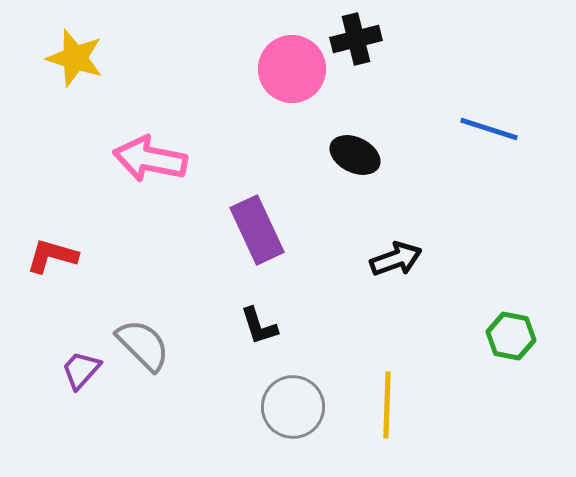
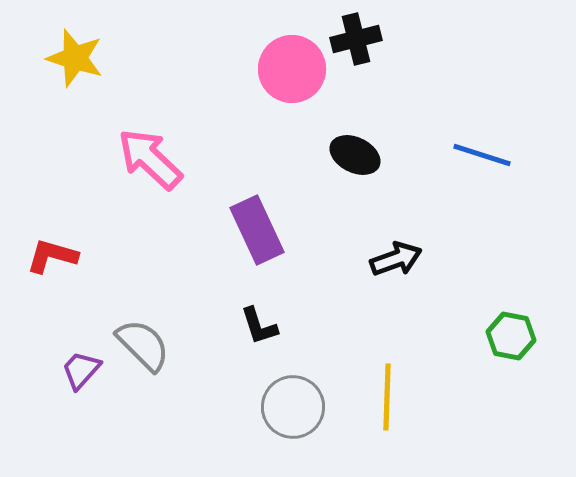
blue line: moved 7 px left, 26 px down
pink arrow: rotated 32 degrees clockwise
yellow line: moved 8 px up
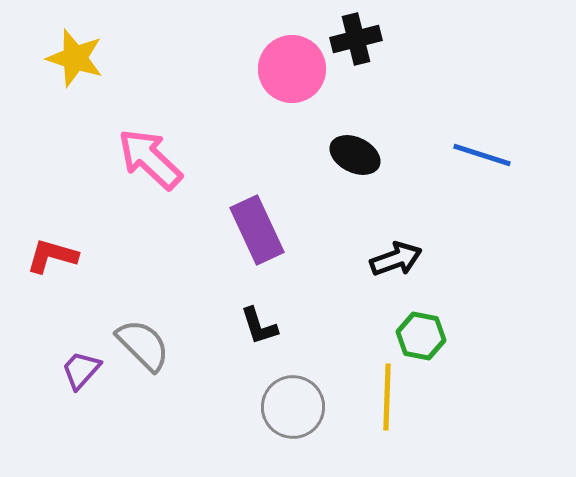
green hexagon: moved 90 px left
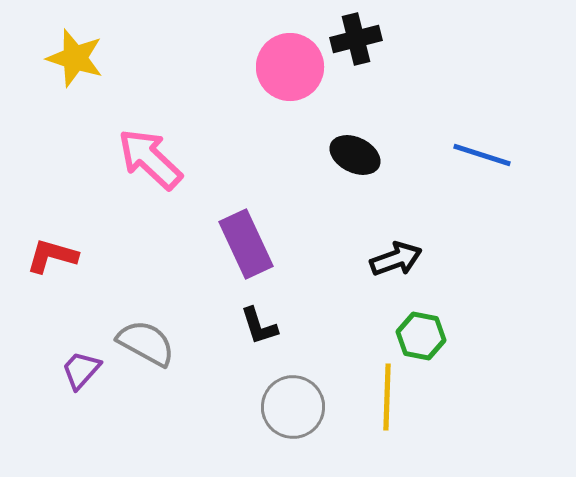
pink circle: moved 2 px left, 2 px up
purple rectangle: moved 11 px left, 14 px down
gray semicircle: moved 3 px right, 2 px up; rotated 16 degrees counterclockwise
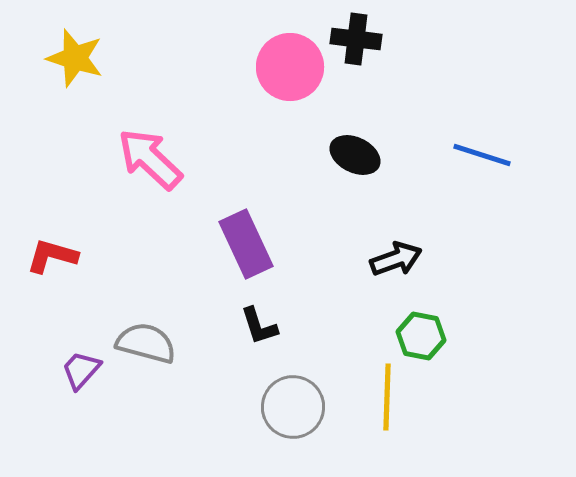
black cross: rotated 21 degrees clockwise
gray semicircle: rotated 14 degrees counterclockwise
